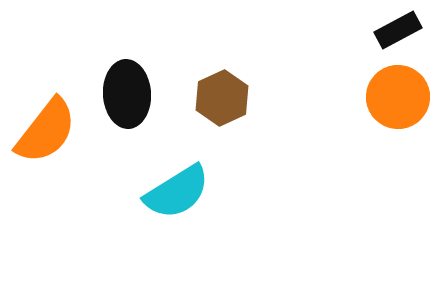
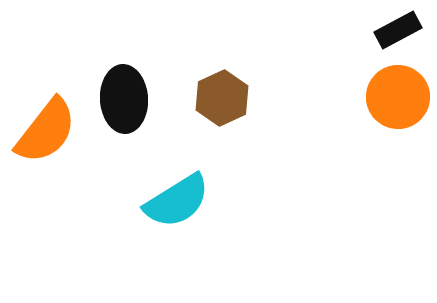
black ellipse: moved 3 px left, 5 px down
cyan semicircle: moved 9 px down
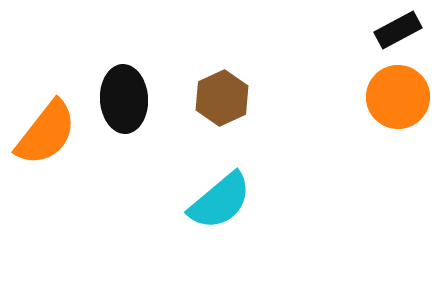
orange semicircle: moved 2 px down
cyan semicircle: moved 43 px right; rotated 8 degrees counterclockwise
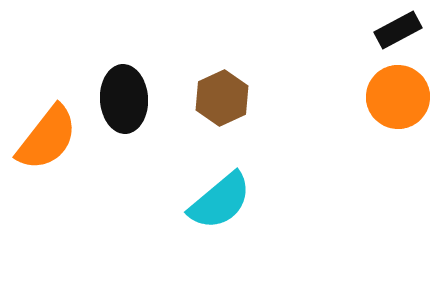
orange semicircle: moved 1 px right, 5 px down
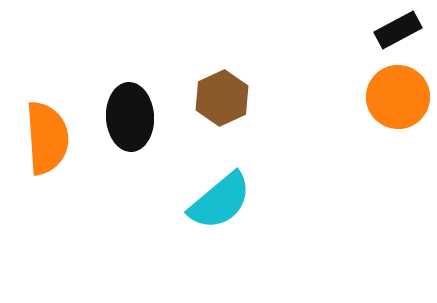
black ellipse: moved 6 px right, 18 px down
orange semicircle: rotated 42 degrees counterclockwise
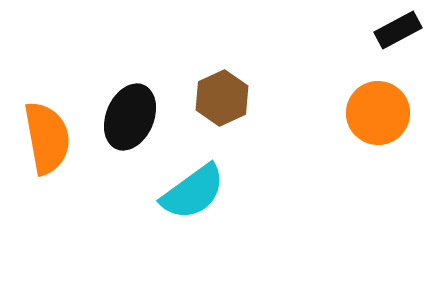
orange circle: moved 20 px left, 16 px down
black ellipse: rotated 26 degrees clockwise
orange semicircle: rotated 6 degrees counterclockwise
cyan semicircle: moved 27 px left, 9 px up; rotated 4 degrees clockwise
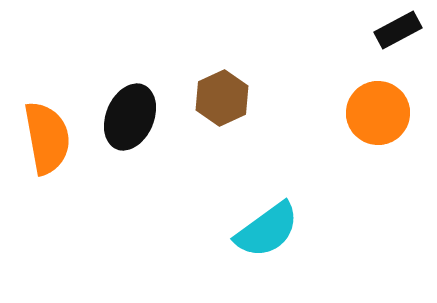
cyan semicircle: moved 74 px right, 38 px down
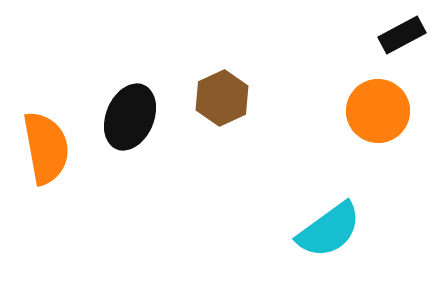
black rectangle: moved 4 px right, 5 px down
orange circle: moved 2 px up
orange semicircle: moved 1 px left, 10 px down
cyan semicircle: moved 62 px right
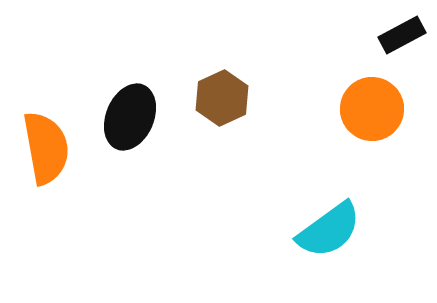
orange circle: moved 6 px left, 2 px up
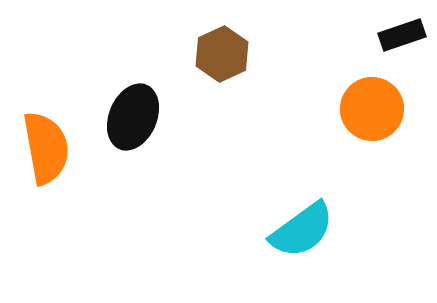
black rectangle: rotated 9 degrees clockwise
brown hexagon: moved 44 px up
black ellipse: moved 3 px right
cyan semicircle: moved 27 px left
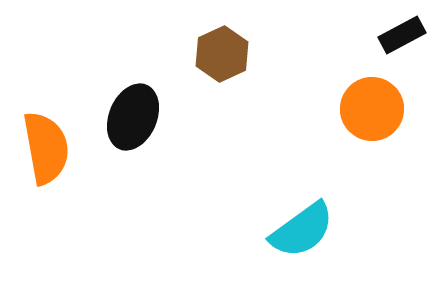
black rectangle: rotated 9 degrees counterclockwise
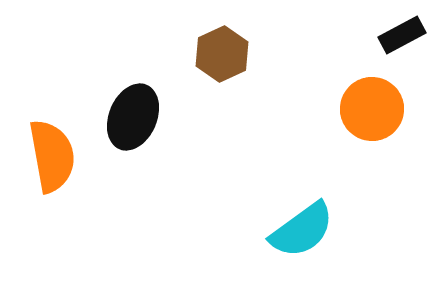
orange semicircle: moved 6 px right, 8 px down
